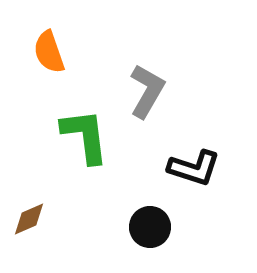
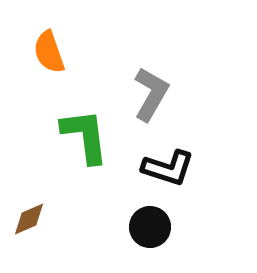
gray L-shape: moved 4 px right, 3 px down
black L-shape: moved 26 px left
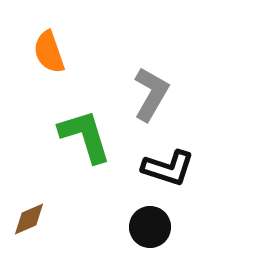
green L-shape: rotated 10 degrees counterclockwise
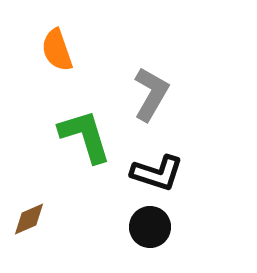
orange semicircle: moved 8 px right, 2 px up
black L-shape: moved 11 px left, 5 px down
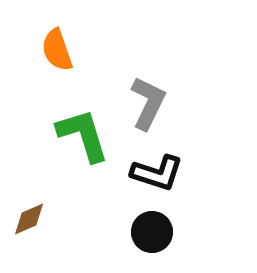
gray L-shape: moved 3 px left, 9 px down; rotated 4 degrees counterclockwise
green L-shape: moved 2 px left, 1 px up
black circle: moved 2 px right, 5 px down
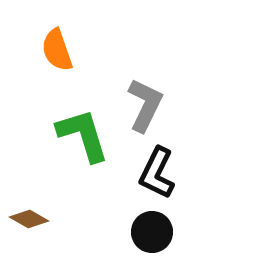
gray L-shape: moved 3 px left, 2 px down
black L-shape: rotated 98 degrees clockwise
brown diamond: rotated 54 degrees clockwise
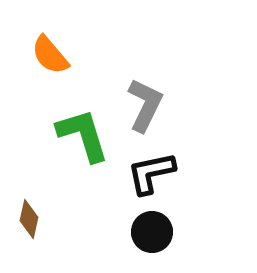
orange semicircle: moved 7 px left, 5 px down; rotated 21 degrees counterclockwise
black L-shape: moved 6 px left; rotated 52 degrees clockwise
brown diamond: rotated 72 degrees clockwise
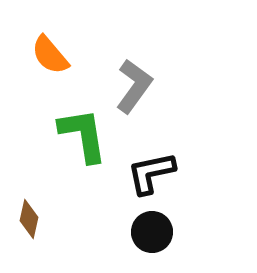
gray L-shape: moved 11 px left, 19 px up; rotated 10 degrees clockwise
green L-shape: rotated 8 degrees clockwise
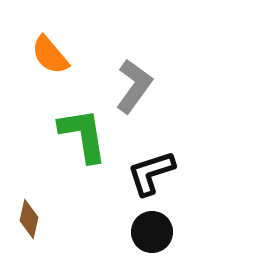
black L-shape: rotated 6 degrees counterclockwise
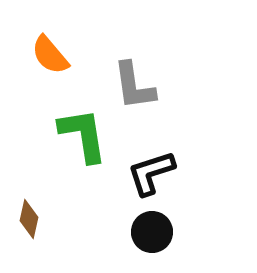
gray L-shape: rotated 136 degrees clockwise
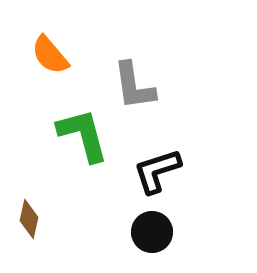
green L-shape: rotated 6 degrees counterclockwise
black L-shape: moved 6 px right, 2 px up
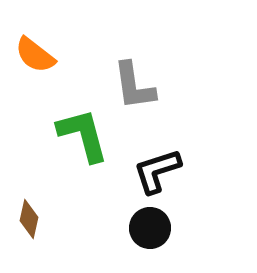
orange semicircle: moved 15 px left; rotated 12 degrees counterclockwise
black circle: moved 2 px left, 4 px up
